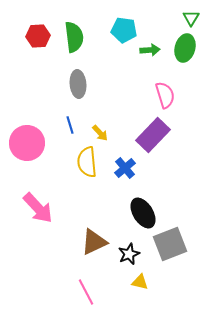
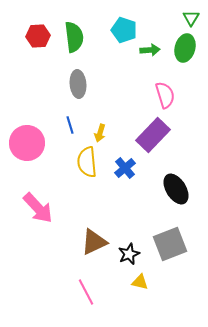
cyan pentagon: rotated 10 degrees clockwise
yellow arrow: rotated 60 degrees clockwise
black ellipse: moved 33 px right, 24 px up
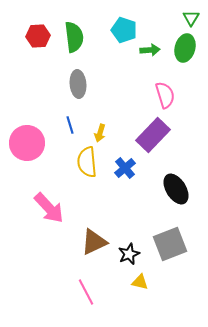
pink arrow: moved 11 px right
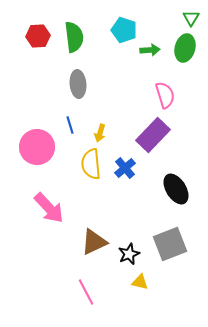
pink circle: moved 10 px right, 4 px down
yellow semicircle: moved 4 px right, 2 px down
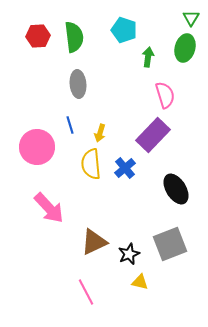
green arrow: moved 2 px left, 7 px down; rotated 78 degrees counterclockwise
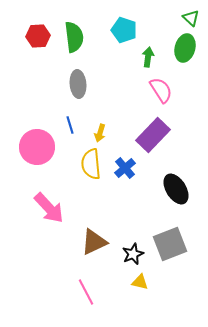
green triangle: rotated 18 degrees counterclockwise
pink semicircle: moved 4 px left, 5 px up; rotated 16 degrees counterclockwise
black star: moved 4 px right
